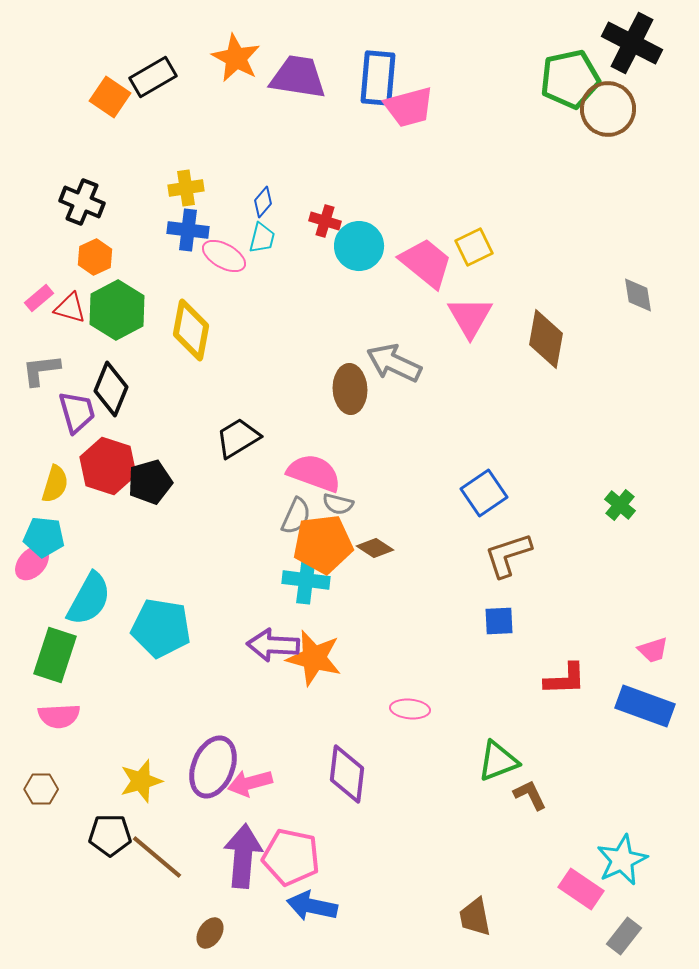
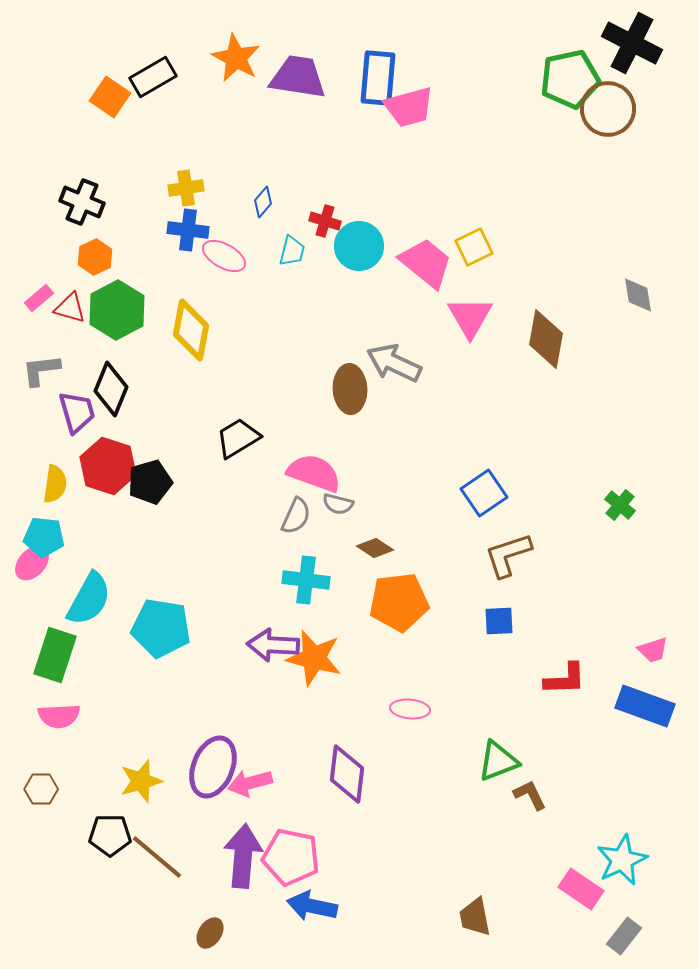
cyan trapezoid at (262, 238): moved 30 px right, 13 px down
yellow semicircle at (55, 484): rotated 9 degrees counterclockwise
orange pentagon at (323, 544): moved 76 px right, 58 px down
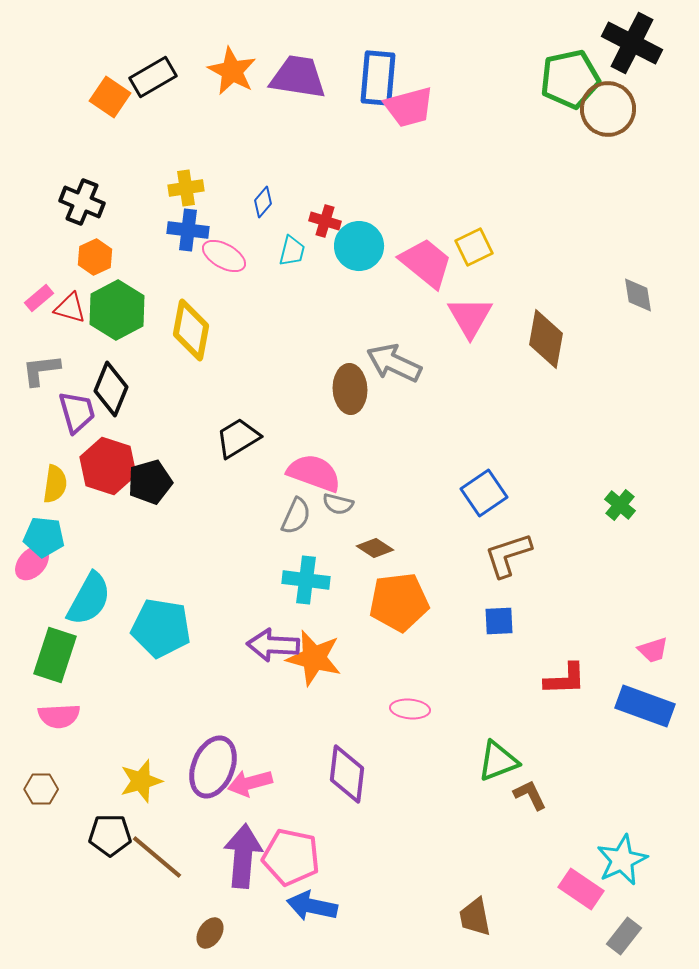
orange star at (236, 58): moved 4 px left, 13 px down
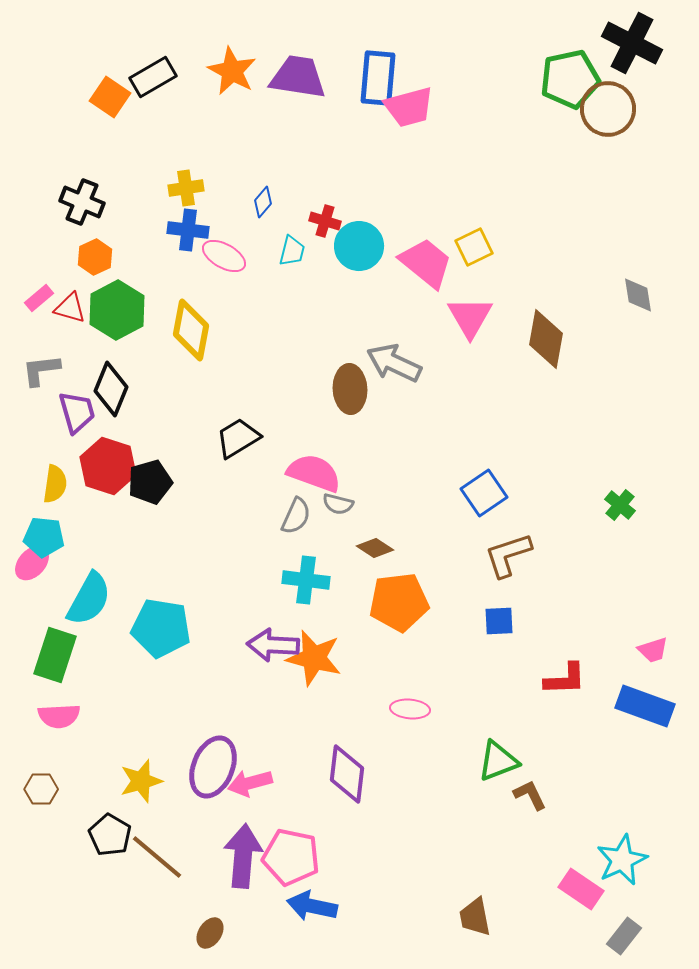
black pentagon at (110, 835): rotated 30 degrees clockwise
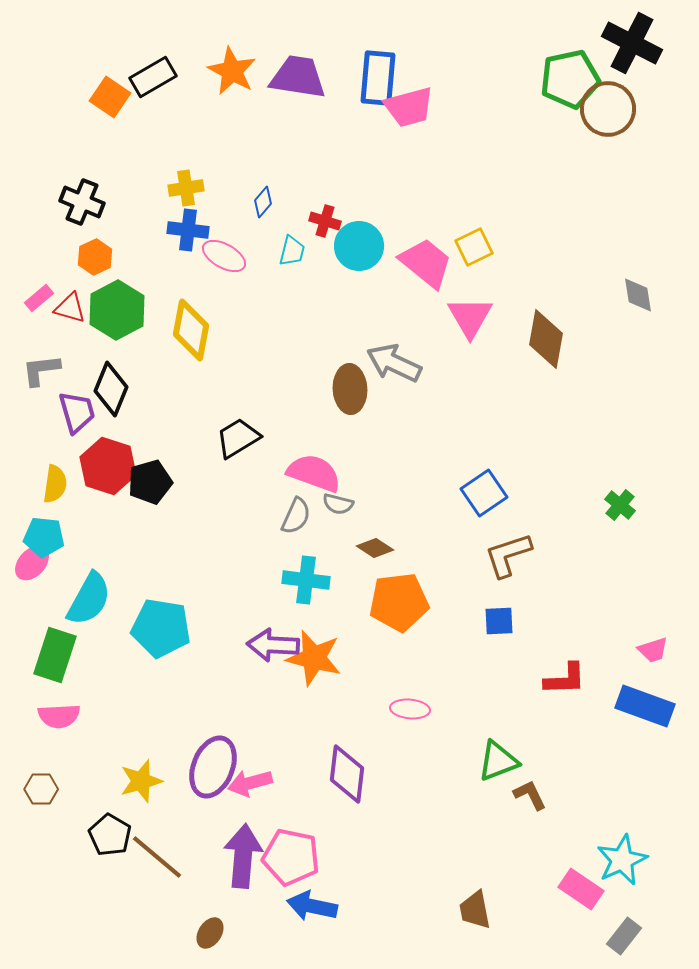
brown trapezoid at (475, 917): moved 7 px up
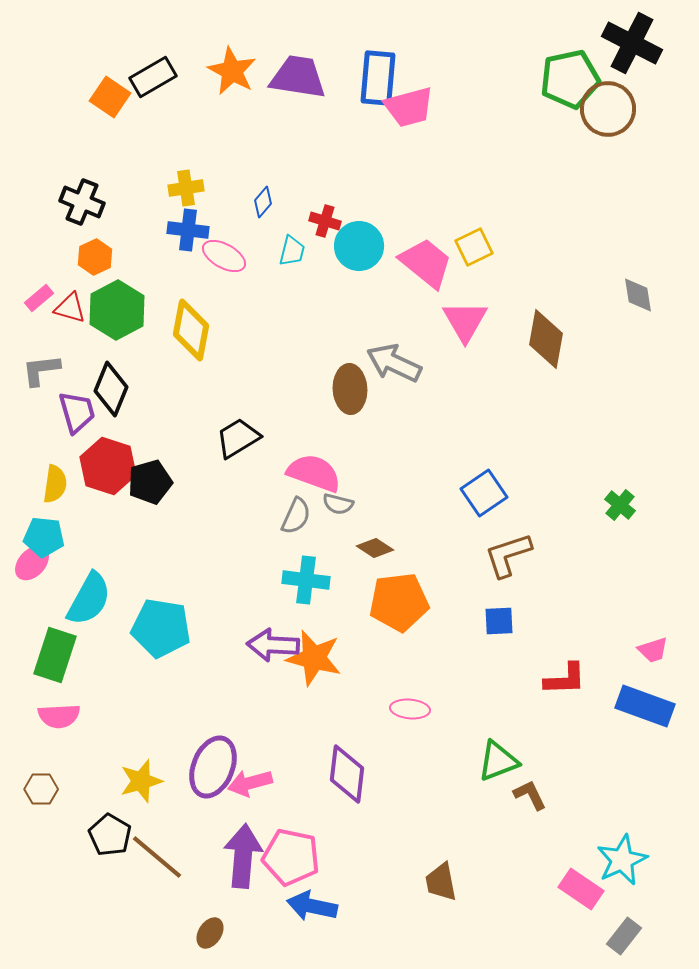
pink triangle at (470, 317): moved 5 px left, 4 px down
brown trapezoid at (475, 910): moved 34 px left, 28 px up
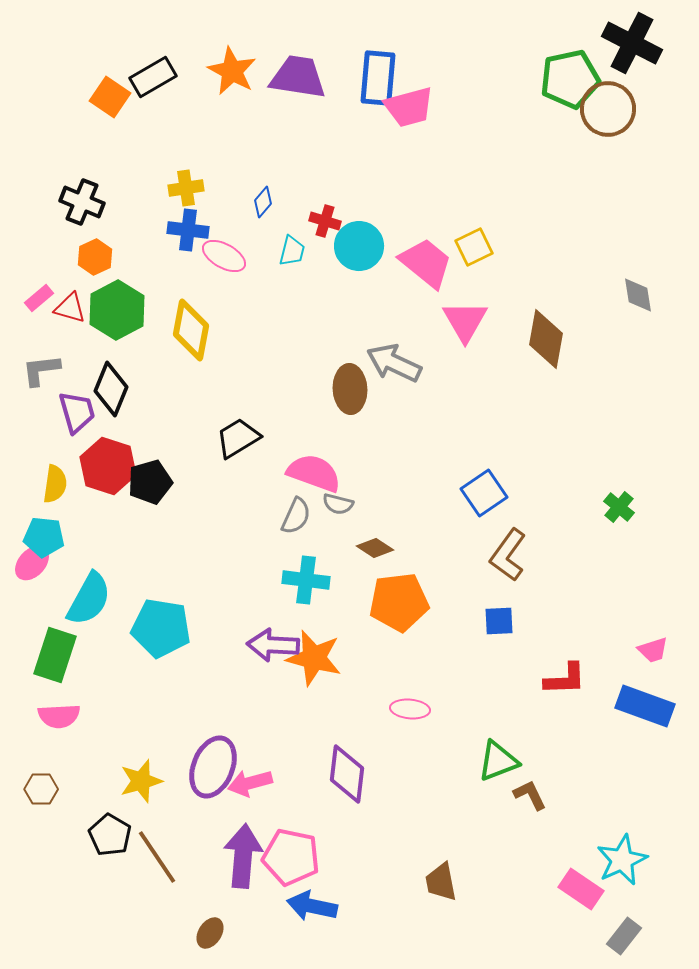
green cross at (620, 505): moved 1 px left, 2 px down
brown L-shape at (508, 555): rotated 36 degrees counterclockwise
brown line at (157, 857): rotated 16 degrees clockwise
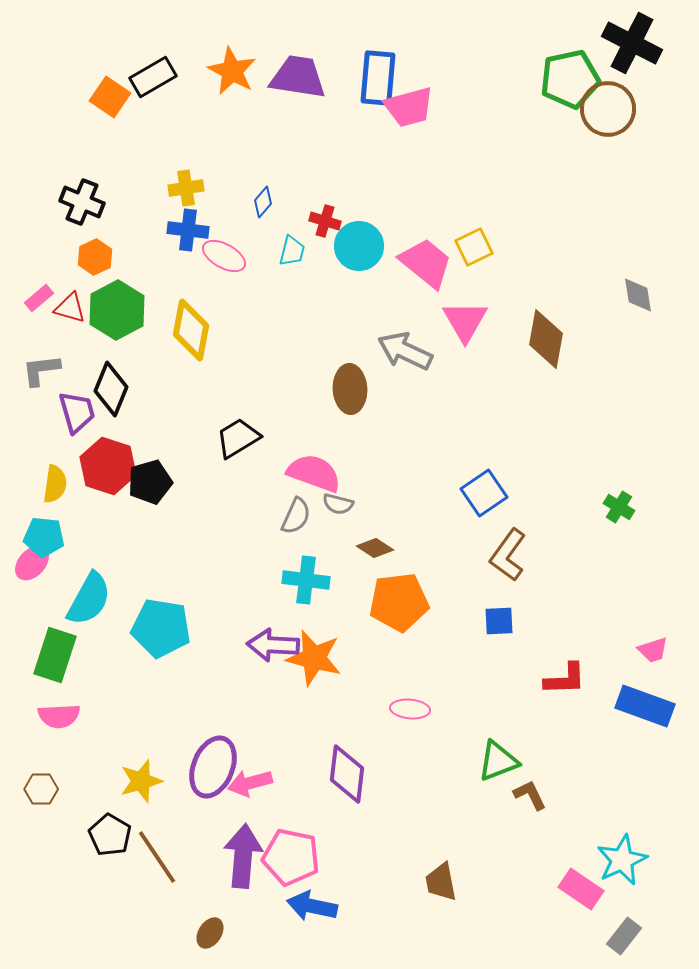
gray arrow at (394, 363): moved 11 px right, 12 px up
green cross at (619, 507): rotated 8 degrees counterclockwise
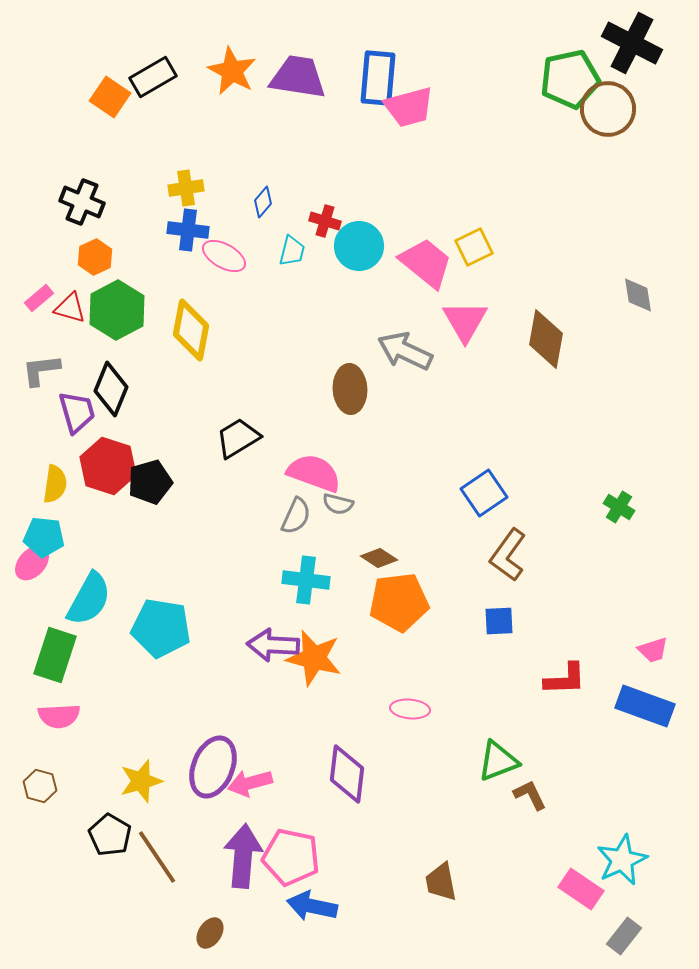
brown diamond at (375, 548): moved 4 px right, 10 px down
brown hexagon at (41, 789): moved 1 px left, 3 px up; rotated 16 degrees clockwise
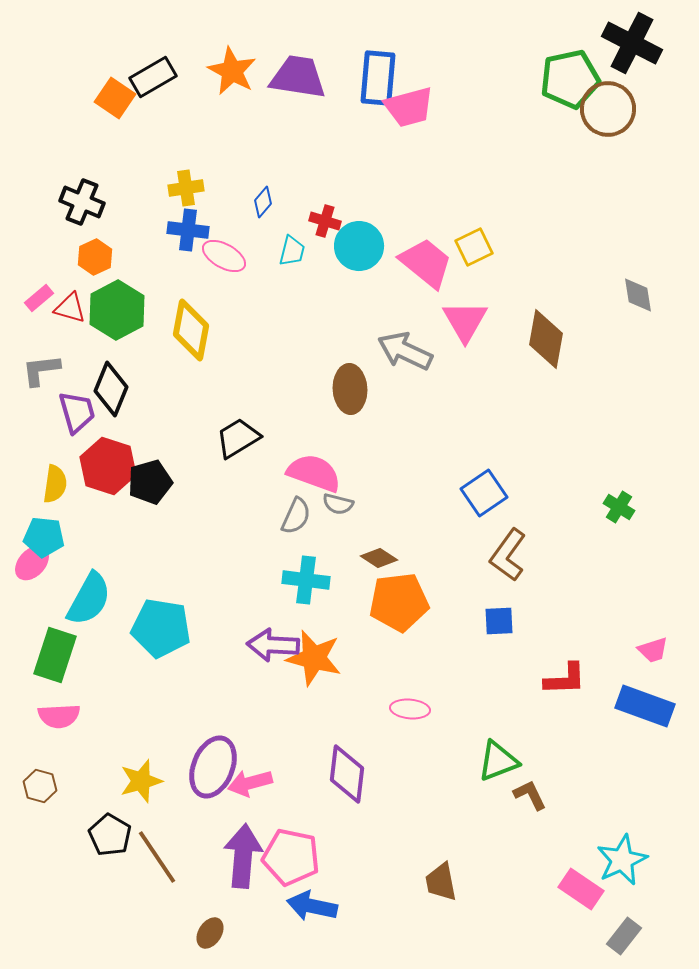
orange square at (110, 97): moved 5 px right, 1 px down
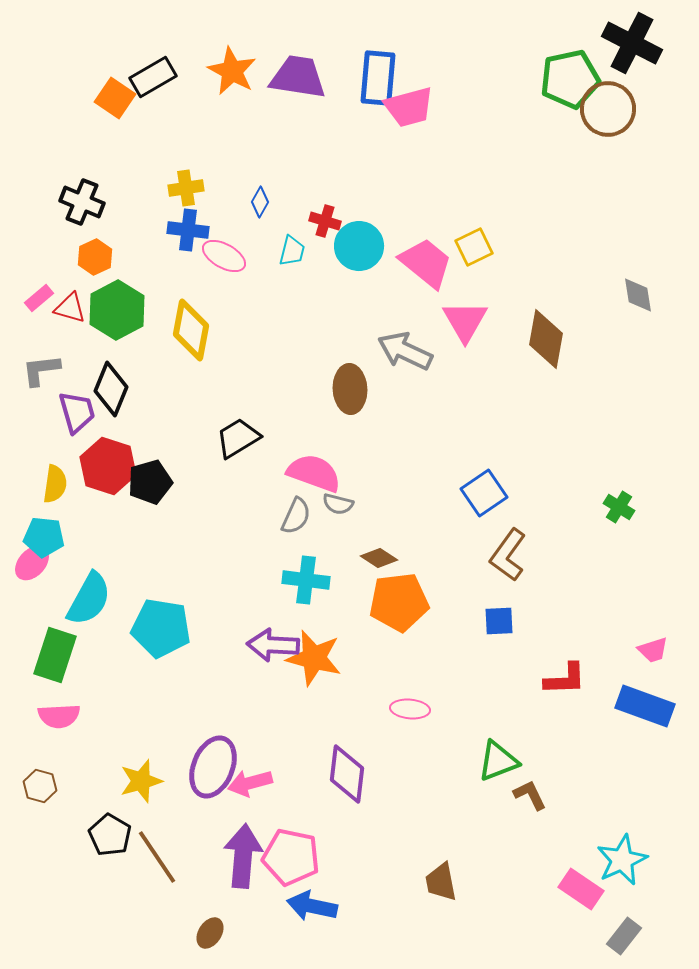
blue diamond at (263, 202): moved 3 px left; rotated 12 degrees counterclockwise
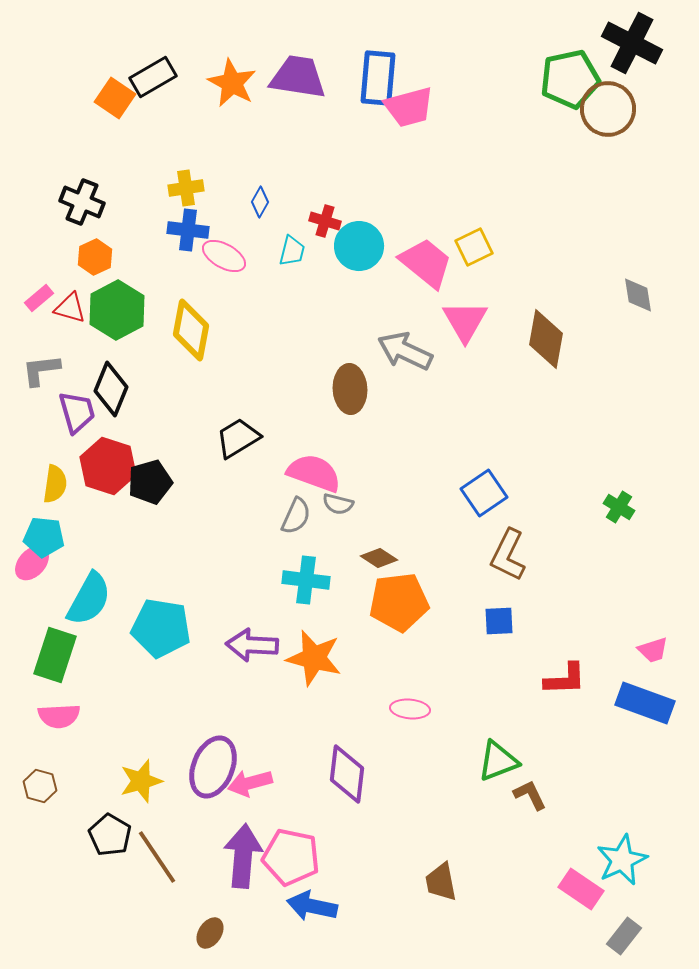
orange star at (232, 71): moved 12 px down
brown L-shape at (508, 555): rotated 10 degrees counterclockwise
purple arrow at (273, 645): moved 21 px left
blue rectangle at (645, 706): moved 3 px up
